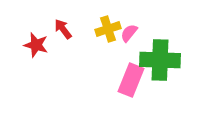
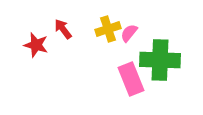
pink rectangle: moved 1 px up; rotated 44 degrees counterclockwise
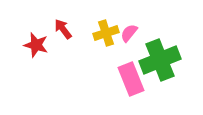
yellow cross: moved 2 px left, 4 px down
green cross: rotated 24 degrees counterclockwise
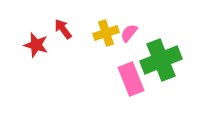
green cross: moved 1 px right
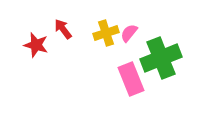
green cross: moved 2 px up
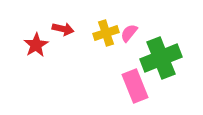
red arrow: rotated 140 degrees clockwise
red star: rotated 25 degrees clockwise
pink rectangle: moved 4 px right, 7 px down
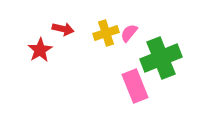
red star: moved 4 px right, 5 px down
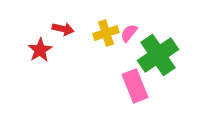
green cross: moved 3 px left, 3 px up; rotated 12 degrees counterclockwise
